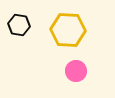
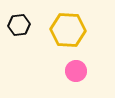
black hexagon: rotated 15 degrees counterclockwise
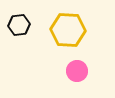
pink circle: moved 1 px right
